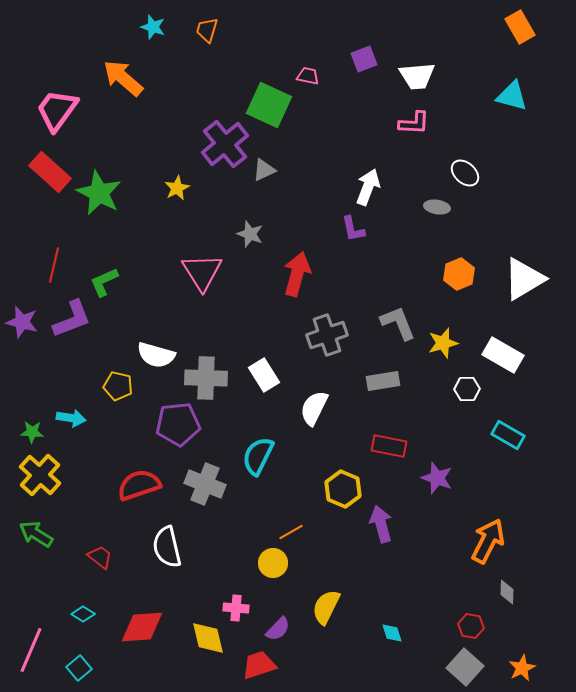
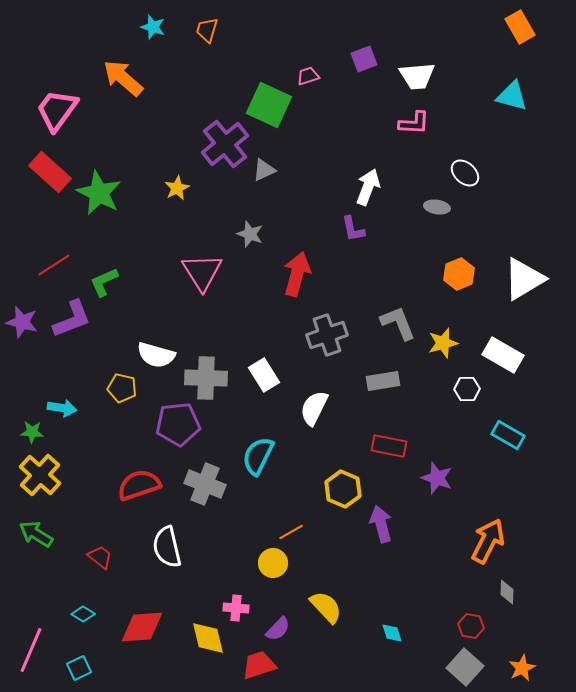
pink trapezoid at (308, 76): rotated 30 degrees counterclockwise
red line at (54, 265): rotated 44 degrees clockwise
yellow pentagon at (118, 386): moved 4 px right, 2 px down
cyan arrow at (71, 418): moved 9 px left, 10 px up
yellow semicircle at (326, 607): rotated 111 degrees clockwise
cyan square at (79, 668): rotated 15 degrees clockwise
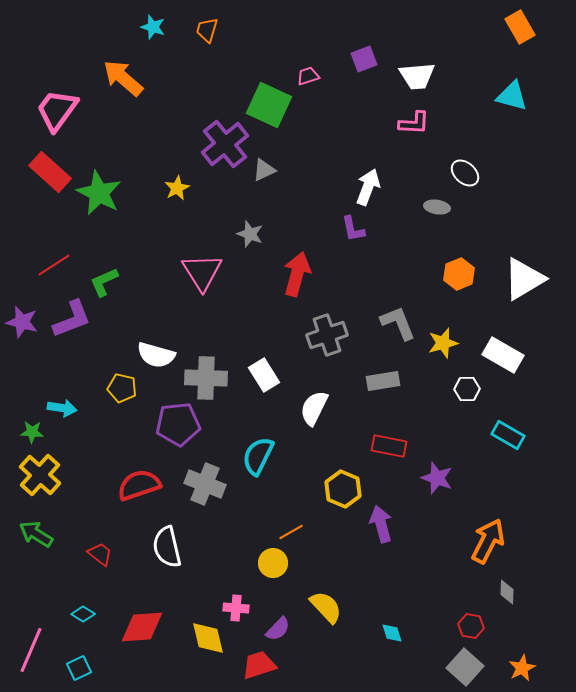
red trapezoid at (100, 557): moved 3 px up
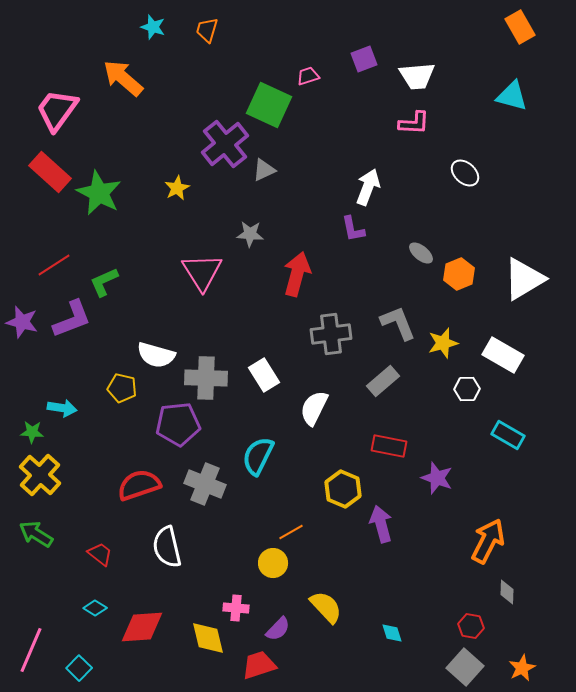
gray ellipse at (437, 207): moved 16 px left, 46 px down; rotated 30 degrees clockwise
gray star at (250, 234): rotated 16 degrees counterclockwise
gray cross at (327, 335): moved 4 px right, 1 px up; rotated 12 degrees clockwise
gray rectangle at (383, 381): rotated 32 degrees counterclockwise
cyan diamond at (83, 614): moved 12 px right, 6 px up
cyan square at (79, 668): rotated 20 degrees counterclockwise
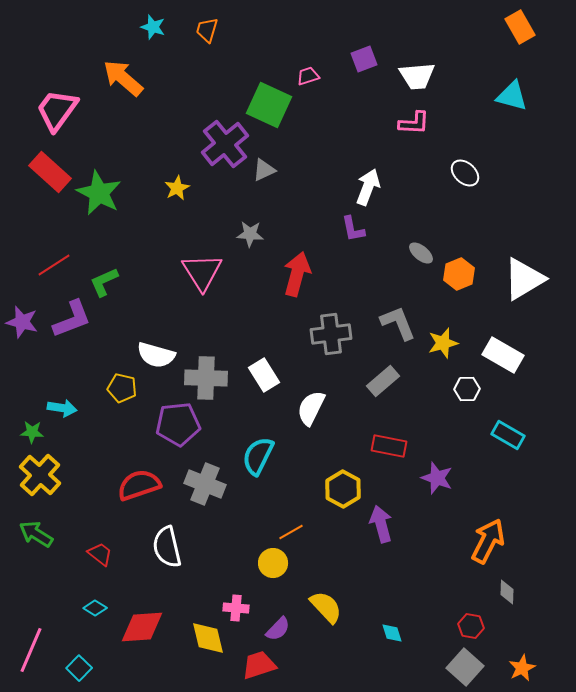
white semicircle at (314, 408): moved 3 px left
yellow hexagon at (343, 489): rotated 6 degrees clockwise
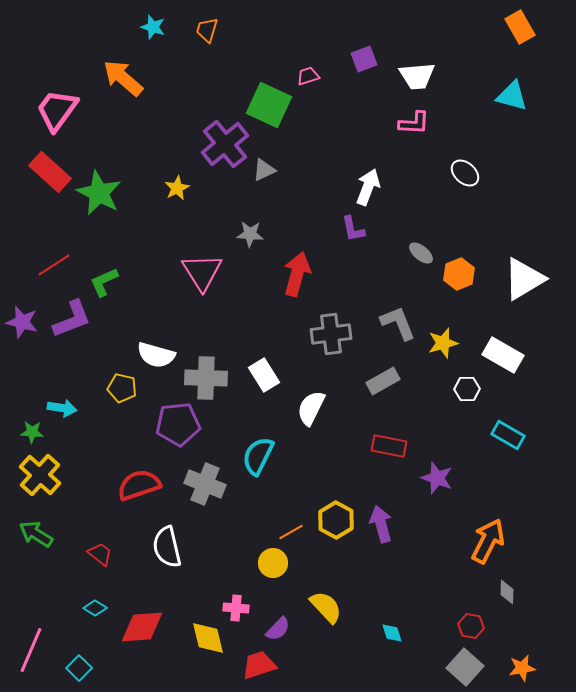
gray rectangle at (383, 381): rotated 12 degrees clockwise
yellow hexagon at (343, 489): moved 7 px left, 31 px down
orange star at (522, 668): rotated 16 degrees clockwise
